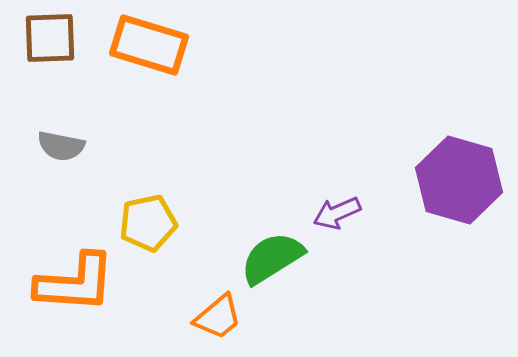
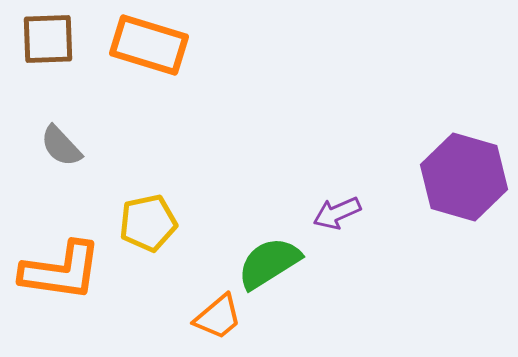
brown square: moved 2 px left, 1 px down
gray semicircle: rotated 36 degrees clockwise
purple hexagon: moved 5 px right, 3 px up
green semicircle: moved 3 px left, 5 px down
orange L-shape: moved 14 px left, 12 px up; rotated 4 degrees clockwise
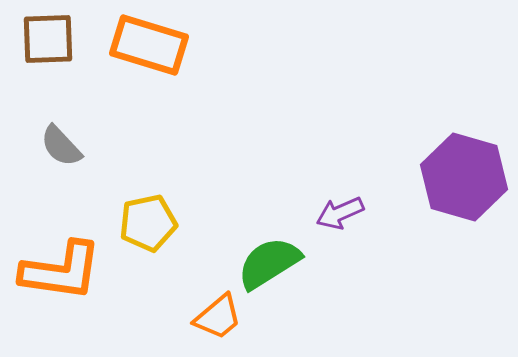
purple arrow: moved 3 px right
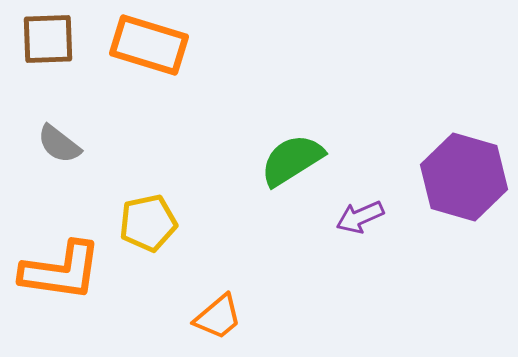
gray semicircle: moved 2 px left, 2 px up; rotated 9 degrees counterclockwise
purple arrow: moved 20 px right, 4 px down
green semicircle: moved 23 px right, 103 px up
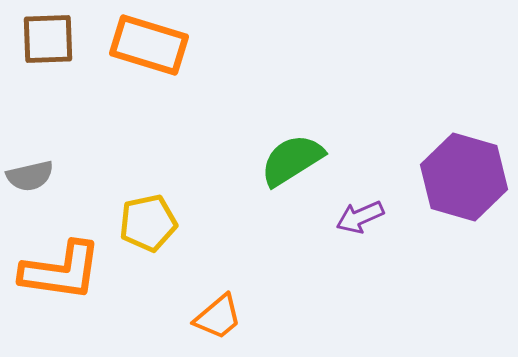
gray semicircle: moved 29 px left, 32 px down; rotated 51 degrees counterclockwise
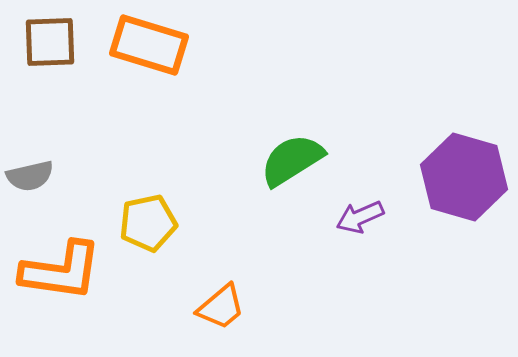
brown square: moved 2 px right, 3 px down
orange trapezoid: moved 3 px right, 10 px up
